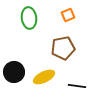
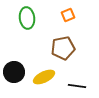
green ellipse: moved 2 px left
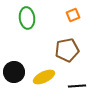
orange square: moved 5 px right
brown pentagon: moved 4 px right, 2 px down
black line: rotated 12 degrees counterclockwise
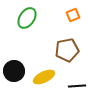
green ellipse: rotated 40 degrees clockwise
black circle: moved 1 px up
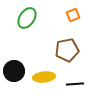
yellow ellipse: rotated 20 degrees clockwise
black line: moved 2 px left, 2 px up
